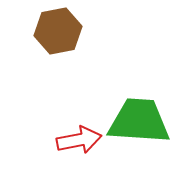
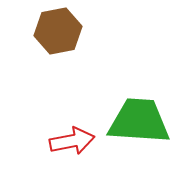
red arrow: moved 7 px left, 1 px down
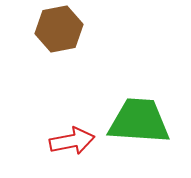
brown hexagon: moved 1 px right, 2 px up
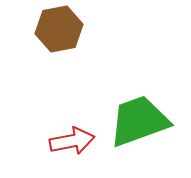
green trapezoid: rotated 24 degrees counterclockwise
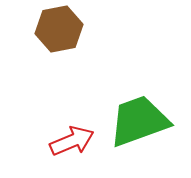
red arrow: rotated 12 degrees counterclockwise
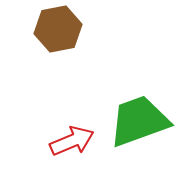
brown hexagon: moved 1 px left
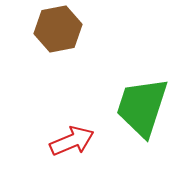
green trapezoid: moved 3 px right, 14 px up; rotated 52 degrees counterclockwise
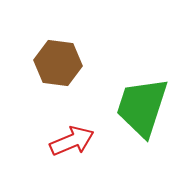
brown hexagon: moved 34 px down; rotated 18 degrees clockwise
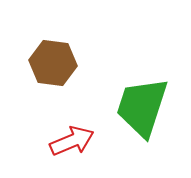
brown hexagon: moved 5 px left
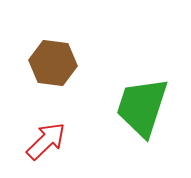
red arrow: moved 26 px left; rotated 21 degrees counterclockwise
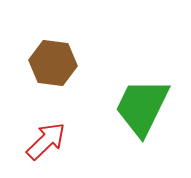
green trapezoid: rotated 8 degrees clockwise
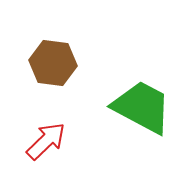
green trapezoid: rotated 92 degrees clockwise
